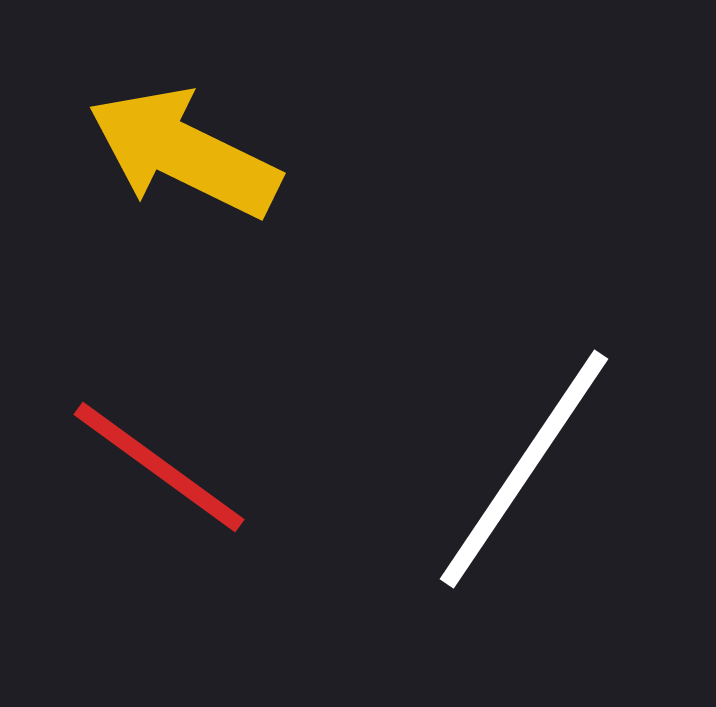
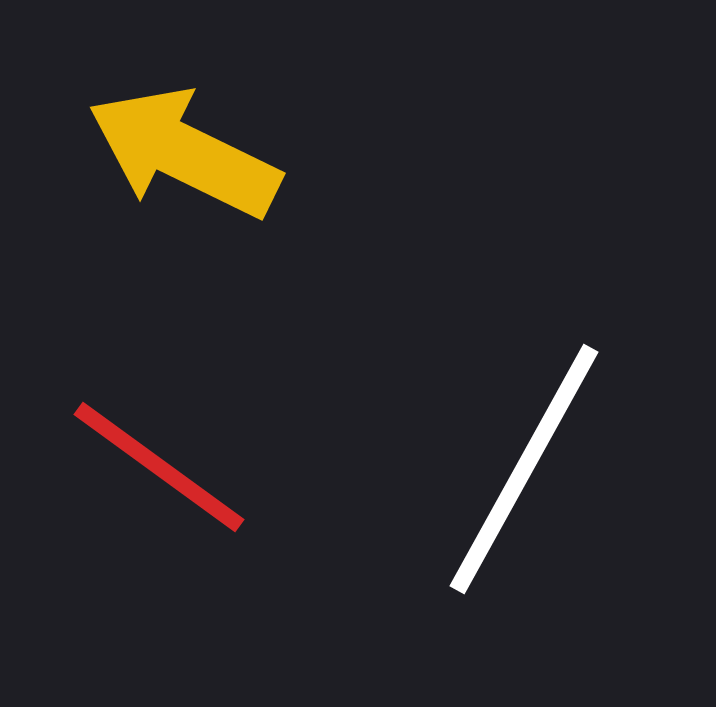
white line: rotated 5 degrees counterclockwise
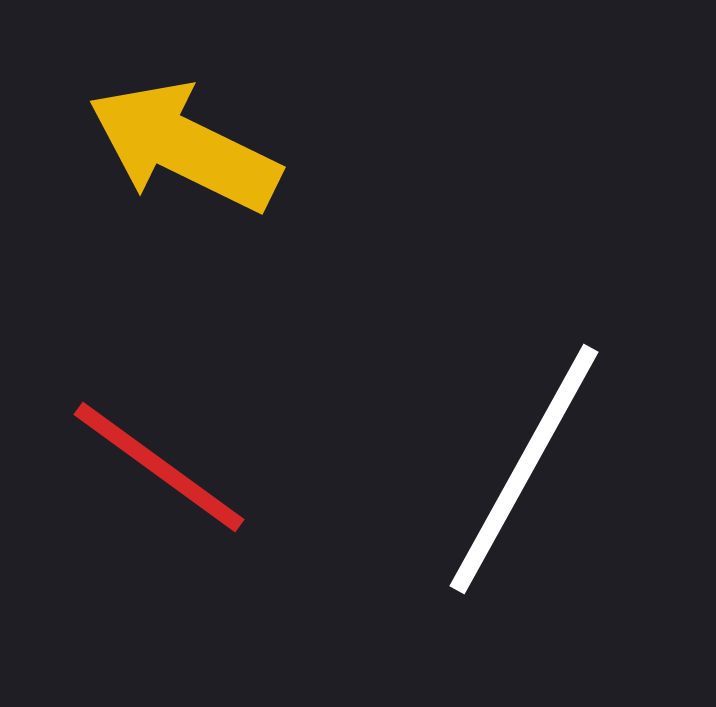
yellow arrow: moved 6 px up
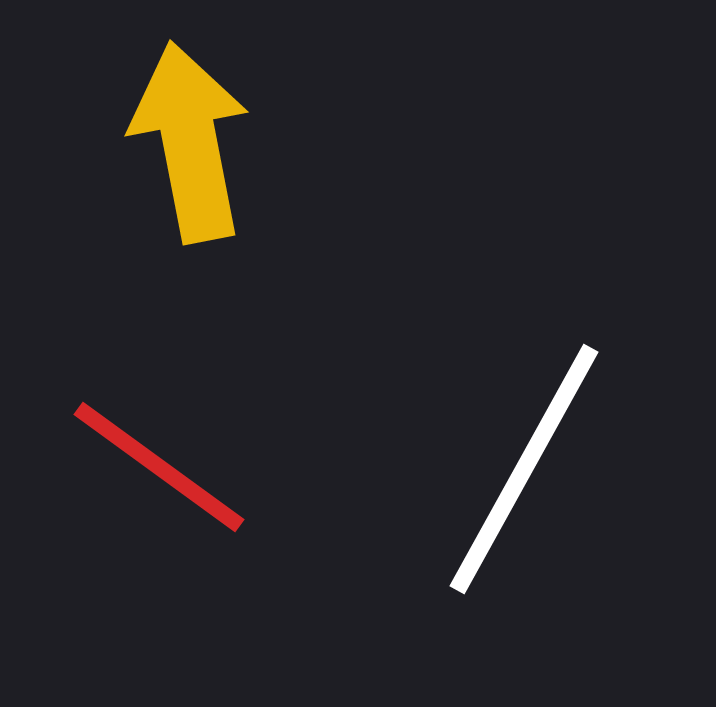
yellow arrow: moved 6 px right, 5 px up; rotated 53 degrees clockwise
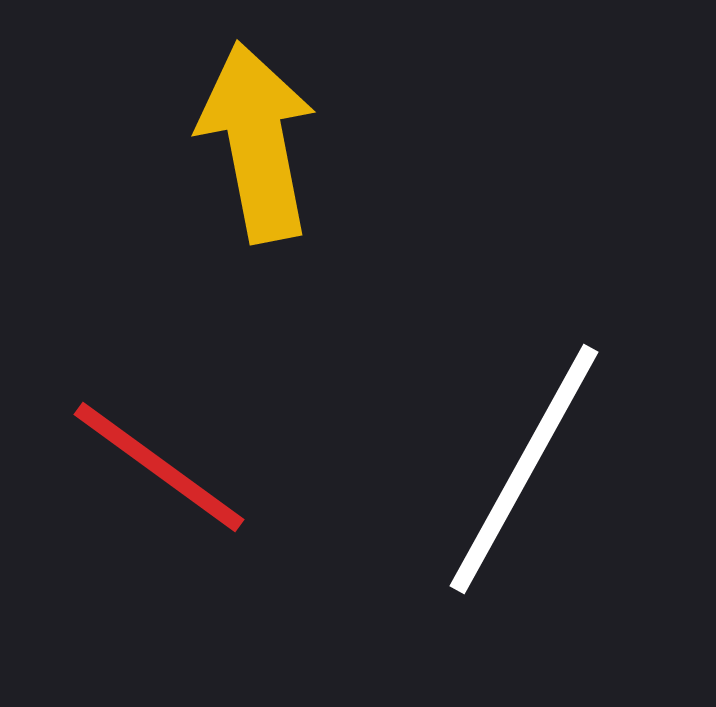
yellow arrow: moved 67 px right
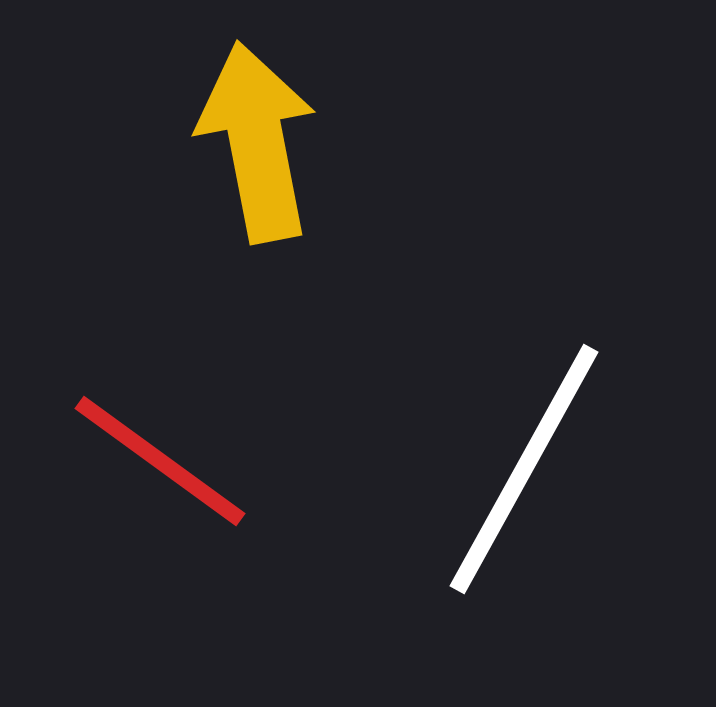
red line: moved 1 px right, 6 px up
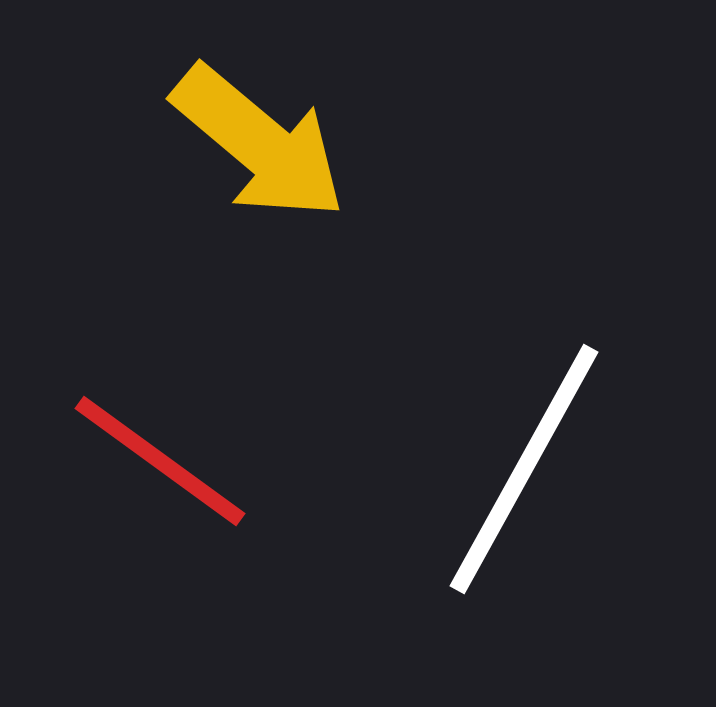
yellow arrow: moved 2 px right, 1 px down; rotated 141 degrees clockwise
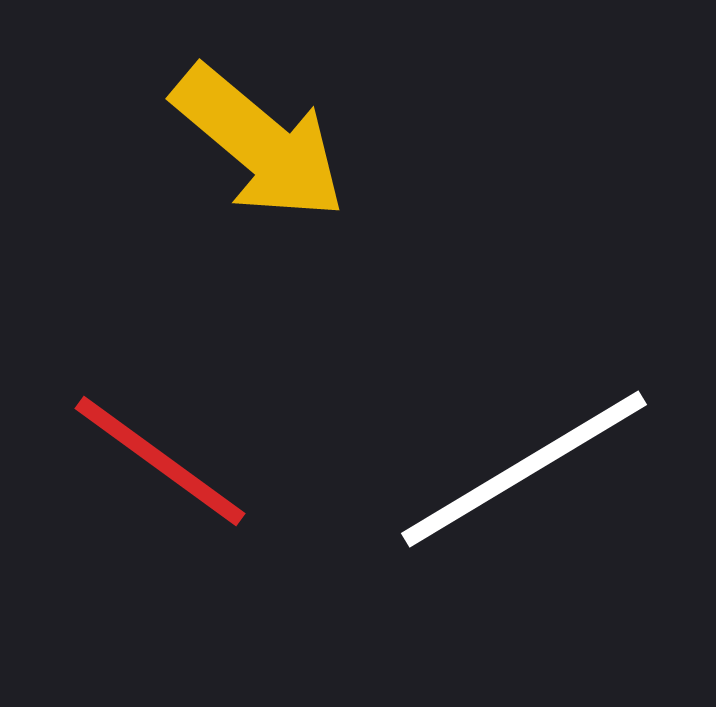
white line: rotated 30 degrees clockwise
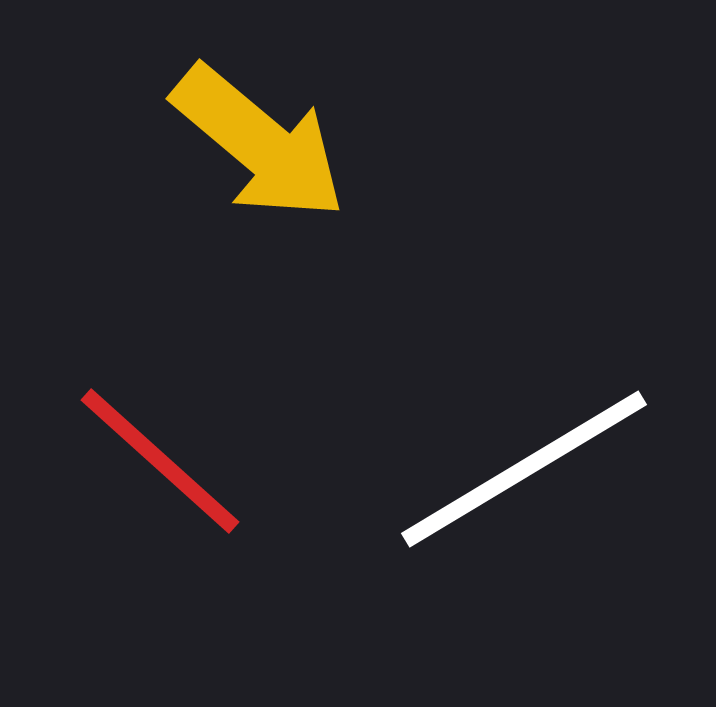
red line: rotated 6 degrees clockwise
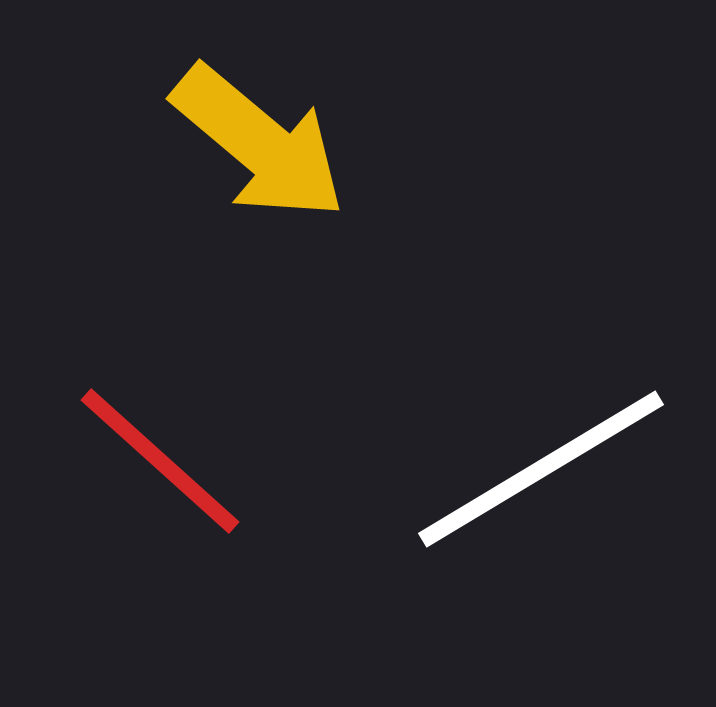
white line: moved 17 px right
